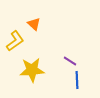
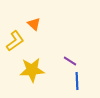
blue line: moved 1 px down
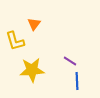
orange triangle: rotated 24 degrees clockwise
yellow L-shape: rotated 110 degrees clockwise
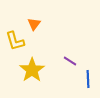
yellow star: rotated 30 degrees counterclockwise
blue line: moved 11 px right, 2 px up
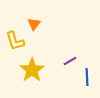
purple line: rotated 64 degrees counterclockwise
blue line: moved 1 px left, 2 px up
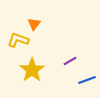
yellow L-shape: moved 3 px right, 1 px up; rotated 125 degrees clockwise
blue line: moved 3 px down; rotated 72 degrees clockwise
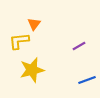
yellow L-shape: moved 1 px right, 1 px down; rotated 25 degrees counterclockwise
purple line: moved 9 px right, 15 px up
yellow star: rotated 20 degrees clockwise
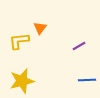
orange triangle: moved 6 px right, 4 px down
yellow star: moved 10 px left, 11 px down
blue line: rotated 18 degrees clockwise
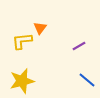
yellow L-shape: moved 3 px right
blue line: rotated 42 degrees clockwise
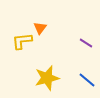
purple line: moved 7 px right, 3 px up; rotated 64 degrees clockwise
yellow star: moved 25 px right, 3 px up
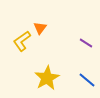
yellow L-shape: rotated 30 degrees counterclockwise
yellow star: rotated 15 degrees counterclockwise
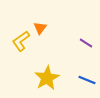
yellow L-shape: moved 1 px left
blue line: rotated 18 degrees counterclockwise
